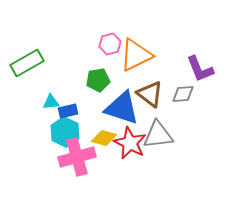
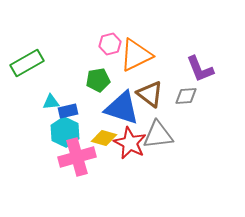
gray diamond: moved 3 px right, 2 px down
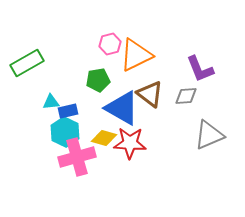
blue triangle: rotated 12 degrees clockwise
gray triangle: moved 51 px right; rotated 16 degrees counterclockwise
red star: rotated 24 degrees counterclockwise
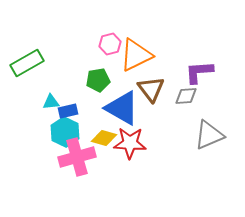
purple L-shape: moved 1 px left, 3 px down; rotated 108 degrees clockwise
brown triangle: moved 1 px right, 5 px up; rotated 16 degrees clockwise
